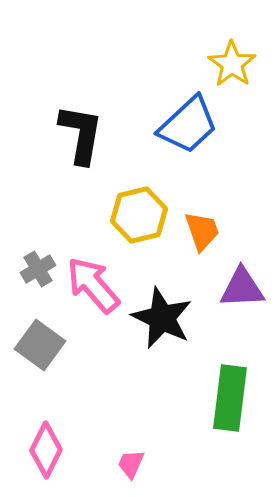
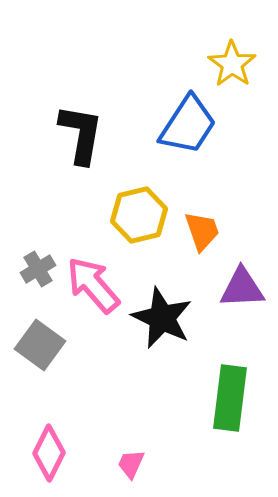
blue trapezoid: rotated 14 degrees counterclockwise
pink diamond: moved 3 px right, 3 px down
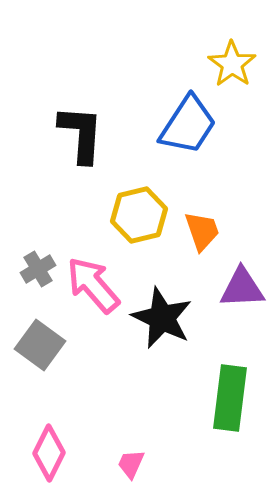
black L-shape: rotated 6 degrees counterclockwise
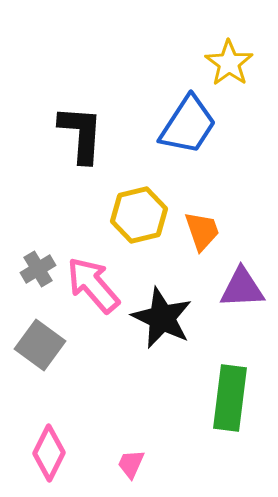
yellow star: moved 3 px left, 1 px up
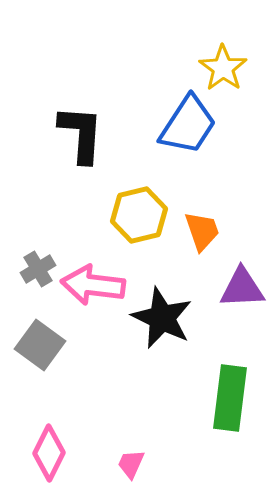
yellow star: moved 6 px left, 5 px down
pink arrow: rotated 42 degrees counterclockwise
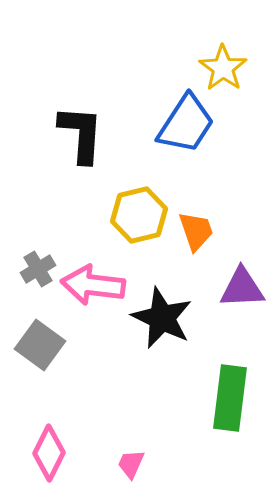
blue trapezoid: moved 2 px left, 1 px up
orange trapezoid: moved 6 px left
